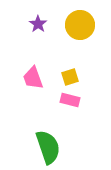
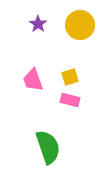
pink trapezoid: moved 2 px down
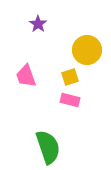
yellow circle: moved 7 px right, 25 px down
pink trapezoid: moved 7 px left, 4 px up
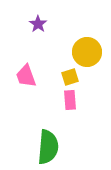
yellow circle: moved 2 px down
pink rectangle: rotated 72 degrees clockwise
green semicircle: rotated 24 degrees clockwise
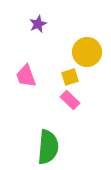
purple star: rotated 12 degrees clockwise
pink rectangle: rotated 42 degrees counterclockwise
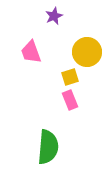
purple star: moved 16 px right, 8 px up
pink trapezoid: moved 5 px right, 24 px up
pink rectangle: rotated 24 degrees clockwise
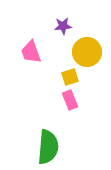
purple star: moved 9 px right, 10 px down; rotated 18 degrees clockwise
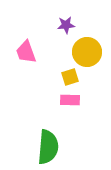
purple star: moved 3 px right, 1 px up
pink trapezoid: moved 5 px left
pink rectangle: rotated 66 degrees counterclockwise
